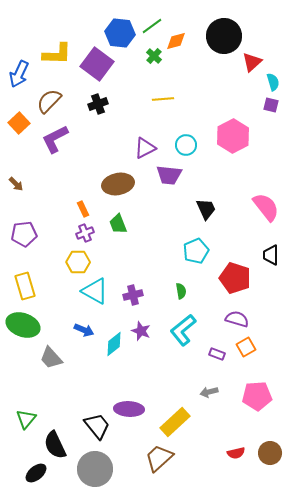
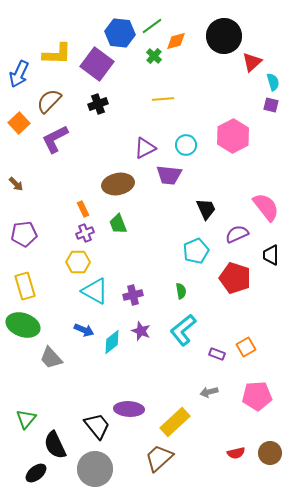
purple semicircle at (237, 319): moved 85 px up; rotated 40 degrees counterclockwise
cyan diamond at (114, 344): moved 2 px left, 2 px up
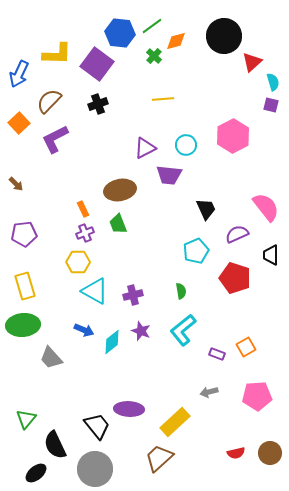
brown ellipse at (118, 184): moved 2 px right, 6 px down
green ellipse at (23, 325): rotated 24 degrees counterclockwise
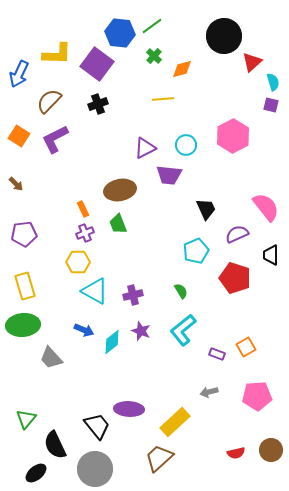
orange diamond at (176, 41): moved 6 px right, 28 px down
orange square at (19, 123): moved 13 px down; rotated 15 degrees counterclockwise
green semicircle at (181, 291): rotated 21 degrees counterclockwise
brown circle at (270, 453): moved 1 px right, 3 px up
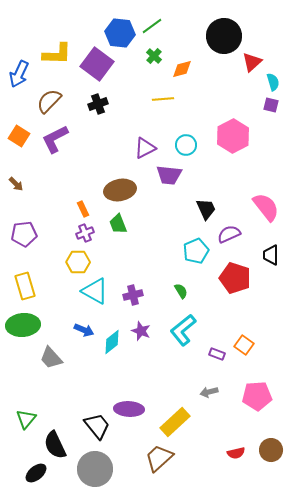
purple semicircle at (237, 234): moved 8 px left
orange square at (246, 347): moved 2 px left, 2 px up; rotated 24 degrees counterclockwise
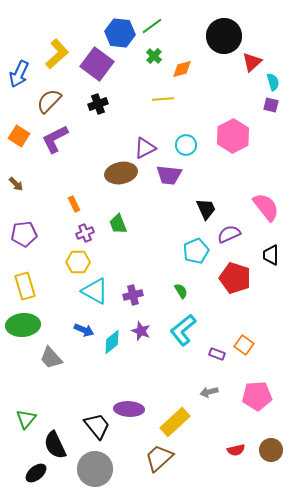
yellow L-shape at (57, 54): rotated 44 degrees counterclockwise
brown ellipse at (120, 190): moved 1 px right, 17 px up
orange rectangle at (83, 209): moved 9 px left, 5 px up
red semicircle at (236, 453): moved 3 px up
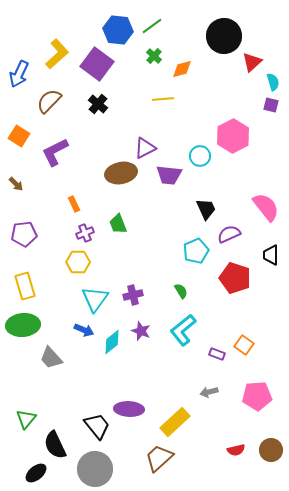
blue hexagon at (120, 33): moved 2 px left, 3 px up
black cross at (98, 104): rotated 30 degrees counterclockwise
purple L-shape at (55, 139): moved 13 px down
cyan circle at (186, 145): moved 14 px right, 11 px down
cyan triangle at (95, 291): moved 8 px down; rotated 36 degrees clockwise
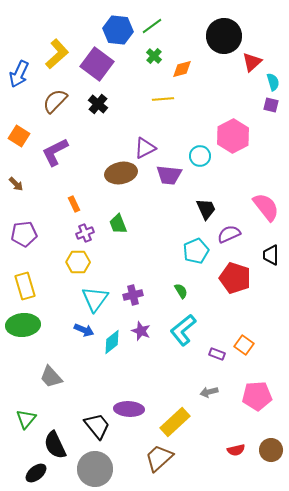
brown semicircle at (49, 101): moved 6 px right
gray trapezoid at (51, 358): moved 19 px down
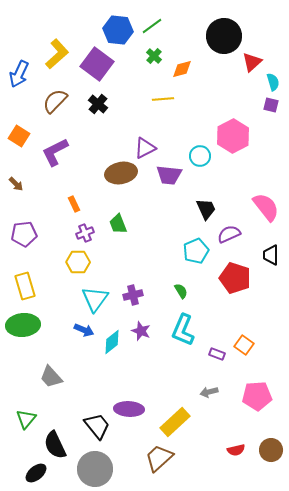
cyan L-shape at (183, 330): rotated 28 degrees counterclockwise
